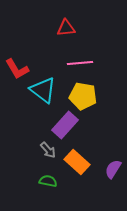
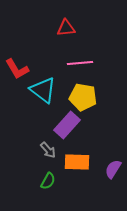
yellow pentagon: moved 1 px down
purple rectangle: moved 2 px right
orange rectangle: rotated 40 degrees counterclockwise
green semicircle: rotated 108 degrees clockwise
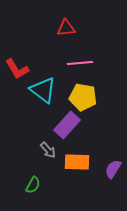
green semicircle: moved 15 px left, 4 px down
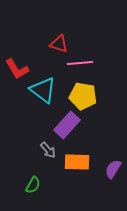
red triangle: moved 7 px left, 16 px down; rotated 24 degrees clockwise
yellow pentagon: moved 1 px up
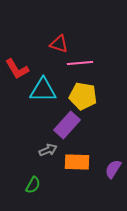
cyan triangle: rotated 36 degrees counterclockwise
gray arrow: rotated 72 degrees counterclockwise
